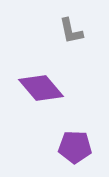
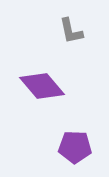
purple diamond: moved 1 px right, 2 px up
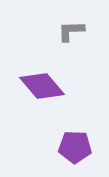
gray L-shape: rotated 100 degrees clockwise
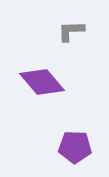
purple diamond: moved 4 px up
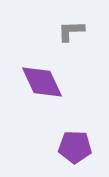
purple diamond: rotated 15 degrees clockwise
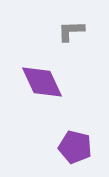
purple pentagon: rotated 12 degrees clockwise
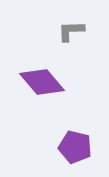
purple diamond: rotated 15 degrees counterclockwise
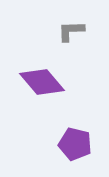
purple pentagon: moved 3 px up
